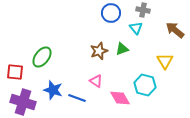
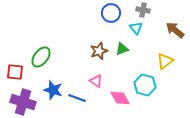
green ellipse: moved 1 px left
yellow triangle: rotated 24 degrees clockwise
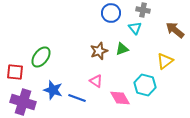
cyan triangle: moved 1 px left
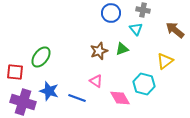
cyan triangle: moved 1 px right, 1 px down
cyan hexagon: moved 1 px left, 1 px up
blue star: moved 4 px left, 1 px down
